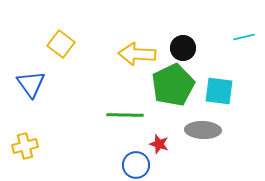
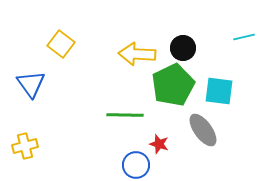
gray ellipse: rotated 52 degrees clockwise
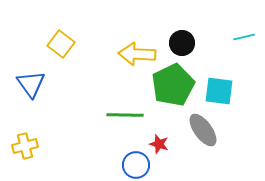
black circle: moved 1 px left, 5 px up
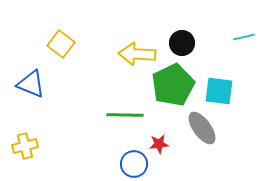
blue triangle: rotated 32 degrees counterclockwise
gray ellipse: moved 1 px left, 2 px up
red star: rotated 24 degrees counterclockwise
blue circle: moved 2 px left, 1 px up
